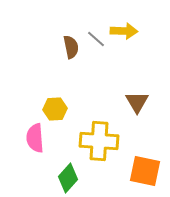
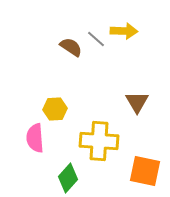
brown semicircle: rotated 45 degrees counterclockwise
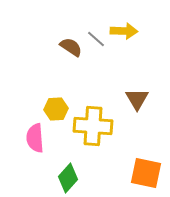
brown triangle: moved 3 px up
yellow hexagon: moved 1 px right
yellow cross: moved 6 px left, 15 px up
orange square: moved 1 px right, 2 px down
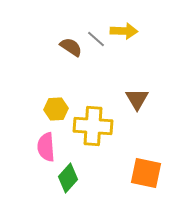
pink semicircle: moved 11 px right, 9 px down
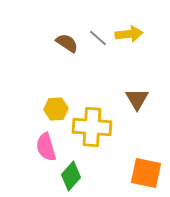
yellow arrow: moved 5 px right, 3 px down; rotated 8 degrees counterclockwise
gray line: moved 2 px right, 1 px up
brown semicircle: moved 4 px left, 4 px up
yellow cross: moved 1 px left, 1 px down
pink semicircle: rotated 12 degrees counterclockwise
green diamond: moved 3 px right, 2 px up
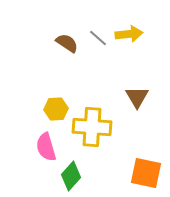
brown triangle: moved 2 px up
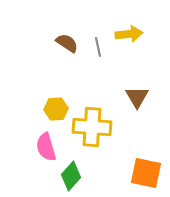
gray line: moved 9 px down; rotated 36 degrees clockwise
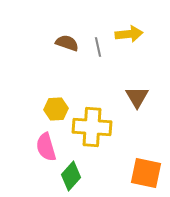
brown semicircle: rotated 15 degrees counterclockwise
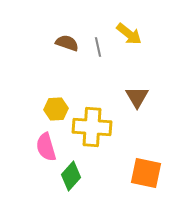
yellow arrow: rotated 44 degrees clockwise
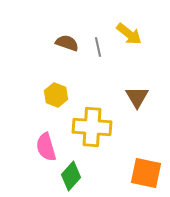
yellow hexagon: moved 14 px up; rotated 25 degrees clockwise
